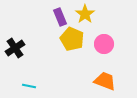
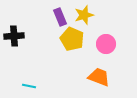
yellow star: moved 1 px left, 1 px down; rotated 18 degrees clockwise
pink circle: moved 2 px right
black cross: moved 1 px left, 12 px up; rotated 30 degrees clockwise
orange trapezoid: moved 6 px left, 4 px up
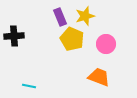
yellow star: moved 1 px right, 1 px down
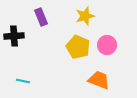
purple rectangle: moved 19 px left
yellow pentagon: moved 6 px right, 8 px down
pink circle: moved 1 px right, 1 px down
orange trapezoid: moved 3 px down
cyan line: moved 6 px left, 5 px up
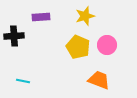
purple rectangle: rotated 72 degrees counterclockwise
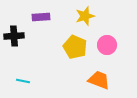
yellow pentagon: moved 3 px left
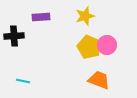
yellow pentagon: moved 14 px right
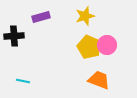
purple rectangle: rotated 12 degrees counterclockwise
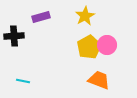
yellow star: rotated 12 degrees counterclockwise
yellow pentagon: rotated 20 degrees clockwise
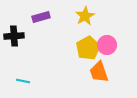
yellow pentagon: moved 1 px left, 1 px down
orange trapezoid: moved 8 px up; rotated 130 degrees counterclockwise
